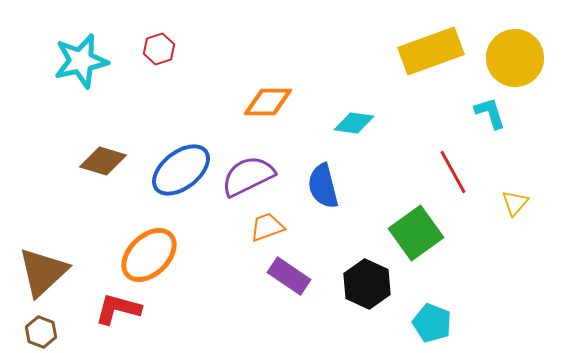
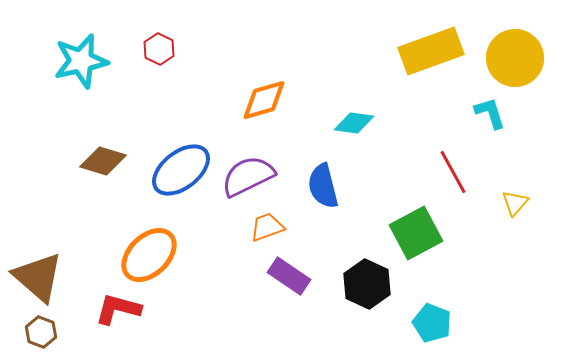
red hexagon: rotated 16 degrees counterclockwise
orange diamond: moved 4 px left, 2 px up; rotated 15 degrees counterclockwise
green square: rotated 8 degrees clockwise
brown triangle: moved 5 px left, 5 px down; rotated 36 degrees counterclockwise
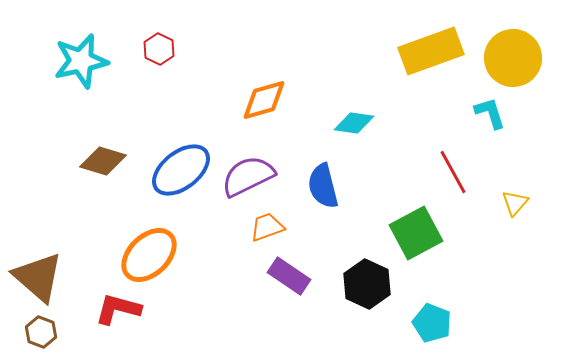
yellow circle: moved 2 px left
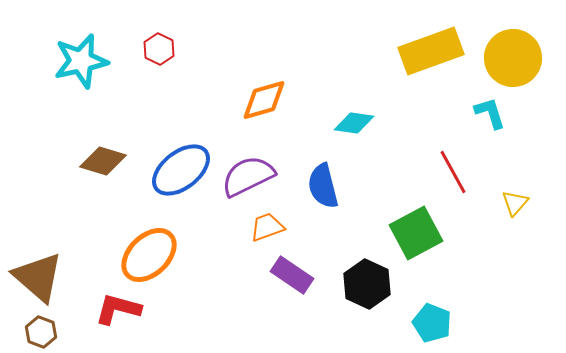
purple rectangle: moved 3 px right, 1 px up
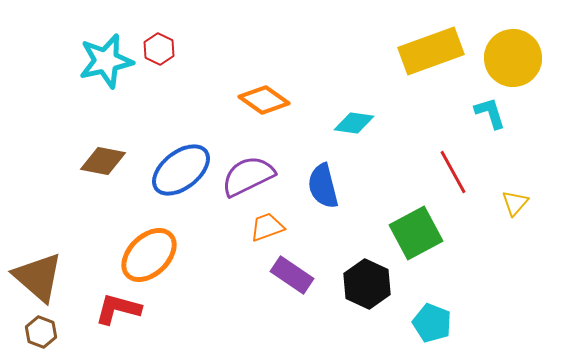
cyan star: moved 25 px right
orange diamond: rotated 51 degrees clockwise
brown diamond: rotated 6 degrees counterclockwise
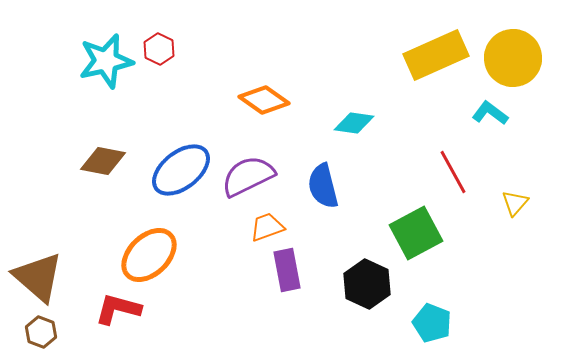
yellow rectangle: moved 5 px right, 4 px down; rotated 4 degrees counterclockwise
cyan L-shape: rotated 36 degrees counterclockwise
purple rectangle: moved 5 px left, 5 px up; rotated 45 degrees clockwise
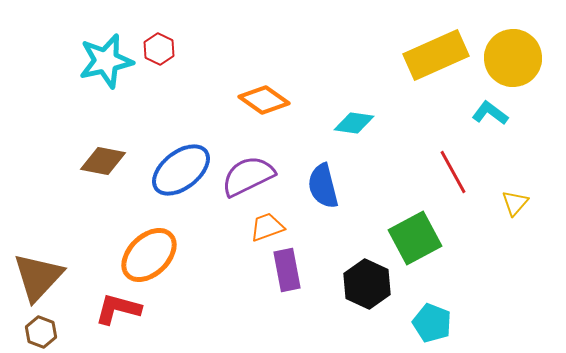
green square: moved 1 px left, 5 px down
brown triangle: rotated 32 degrees clockwise
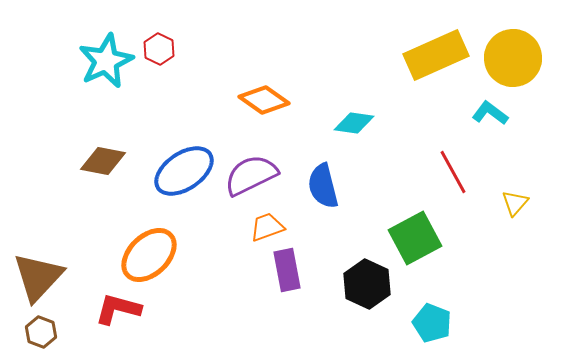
cyan star: rotated 12 degrees counterclockwise
blue ellipse: moved 3 px right, 1 px down; rotated 4 degrees clockwise
purple semicircle: moved 3 px right, 1 px up
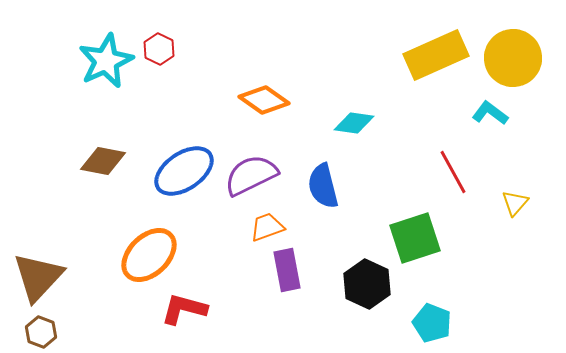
green square: rotated 10 degrees clockwise
red L-shape: moved 66 px right
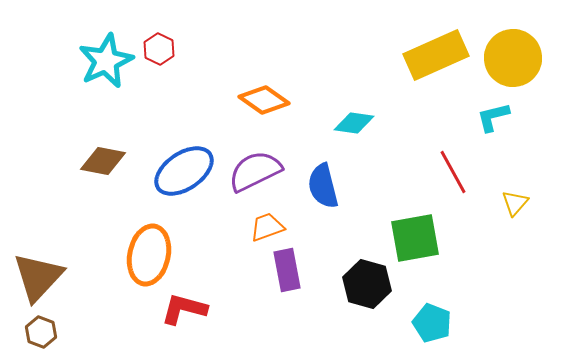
cyan L-shape: moved 3 px right, 4 px down; rotated 51 degrees counterclockwise
purple semicircle: moved 4 px right, 4 px up
green square: rotated 8 degrees clockwise
orange ellipse: rotated 34 degrees counterclockwise
black hexagon: rotated 9 degrees counterclockwise
